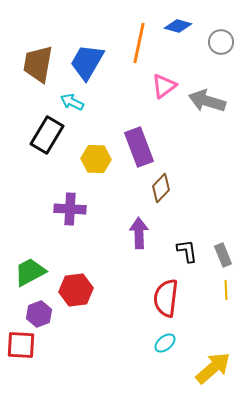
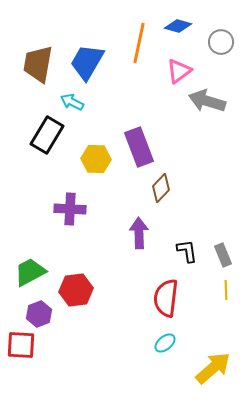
pink triangle: moved 15 px right, 15 px up
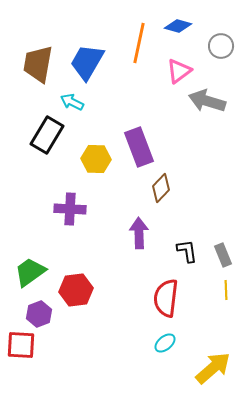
gray circle: moved 4 px down
green trapezoid: rotated 8 degrees counterclockwise
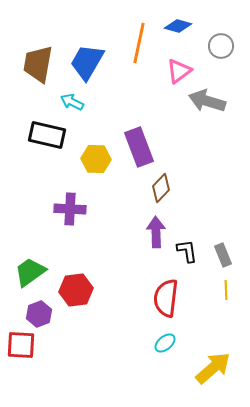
black rectangle: rotated 72 degrees clockwise
purple arrow: moved 17 px right, 1 px up
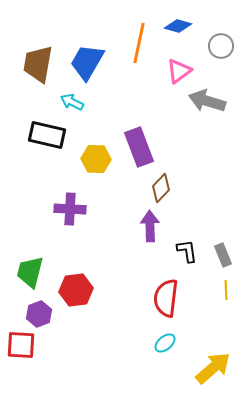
purple arrow: moved 6 px left, 6 px up
green trapezoid: rotated 40 degrees counterclockwise
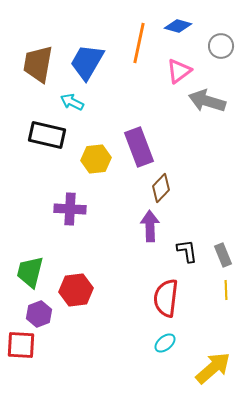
yellow hexagon: rotated 8 degrees counterclockwise
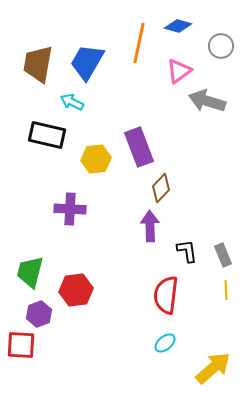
red semicircle: moved 3 px up
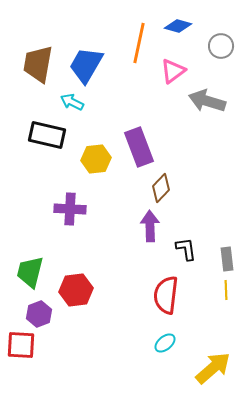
blue trapezoid: moved 1 px left, 3 px down
pink triangle: moved 6 px left
black L-shape: moved 1 px left, 2 px up
gray rectangle: moved 4 px right, 4 px down; rotated 15 degrees clockwise
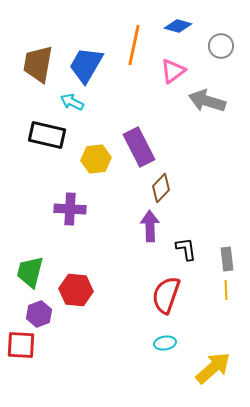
orange line: moved 5 px left, 2 px down
purple rectangle: rotated 6 degrees counterclockwise
red hexagon: rotated 12 degrees clockwise
red semicircle: rotated 12 degrees clockwise
cyan ellipse: rotated 30 degrees clockwise
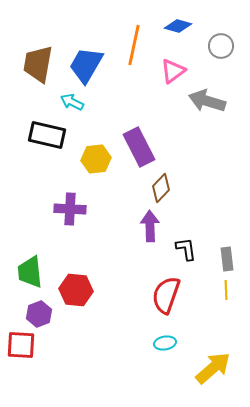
green trapezoid: rotated 20 degrees counterclockwise
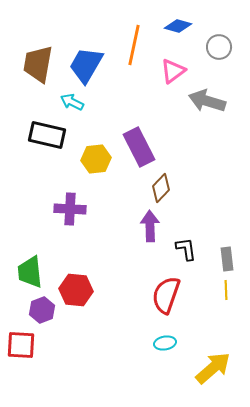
gray circle: moved 2 px left, 1 px down
purple hexagon: moved 3 px right, 4 px up
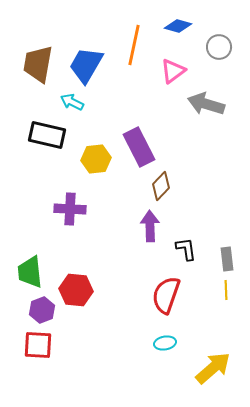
gray arrow: moved 1 px left, 3 px down
brown diamond: moved 2 px up
red square: moved 17 px right
